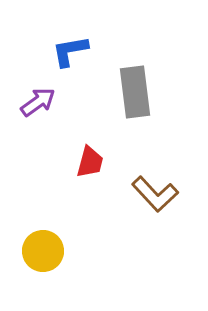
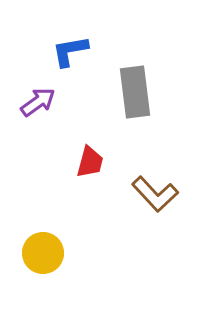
yellow circle: moved 2 px down
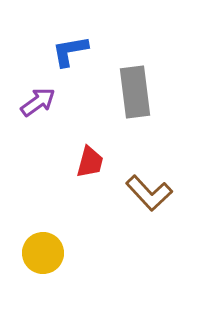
brown L-shape: moved 6 px left, 1 px up
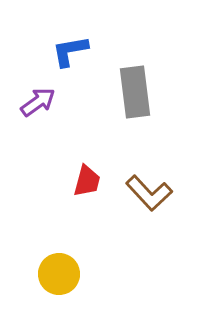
red trapezoid: moved 3 px left, 19 px down
yellow circle: moved 16 px right, 21 px down
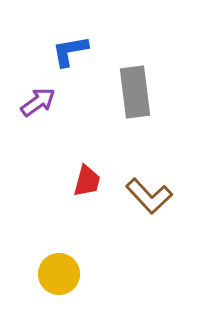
brown L-shape: moved 3 px down
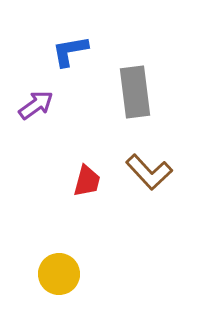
purple arrow: moved 2 px left, 3 px down
brown L-shape: moved 24 px up
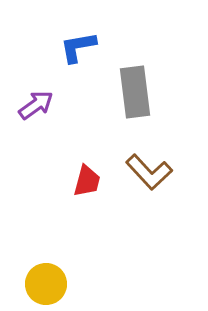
blue L-shape: moved 8 px right, 4 px up
yellow circle: moved 13 px left, 10 px down
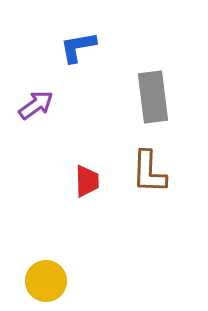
gray rectangle: moved 18 px right, 5 px down
brown L-shape: rotated 45 degrees clockwise
red trapezoid: rotated 16 degrees counterclockwise
yellow circle: moved 3 px up
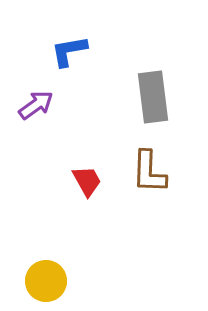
blue L-shape: moved 9 px left, 4 px down
red trapezoid: rotated 28 degrees counterclockwise
